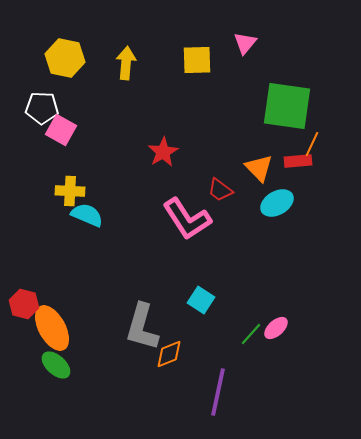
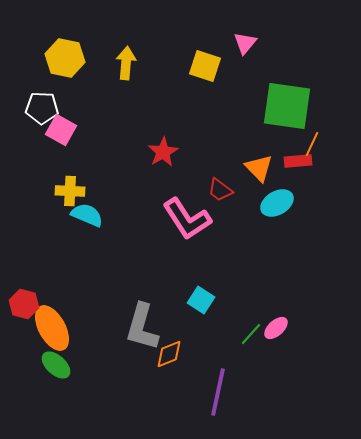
yellow square: moved 8 px right, 6 px down; rotated 20 degrees clockwise
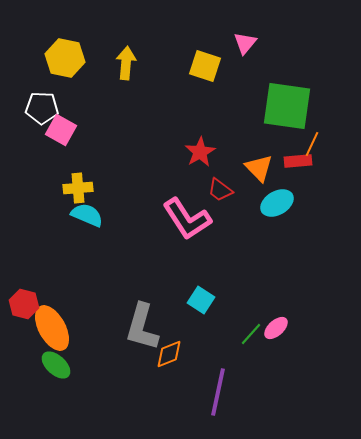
red star: moved 37 px right
yellow cross: moved 8 px right, 3 px up; rotated 8 degrees counterclockwise
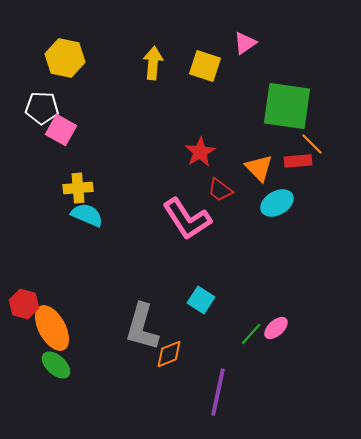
pink triangle: rotated 15 degrees clockwise
yellow arrow: moved 27 px right
orange line: rotated 70 degrees counterclockwise
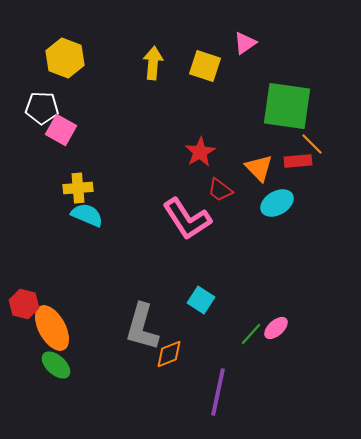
yellow hexagon: rotated 9 degrees clockwise
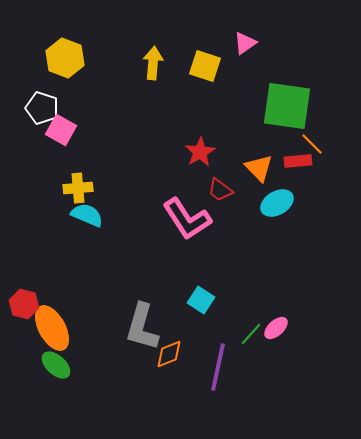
white pentagon: rotated 16 degrees clockwise
purple line: moved 25 px up
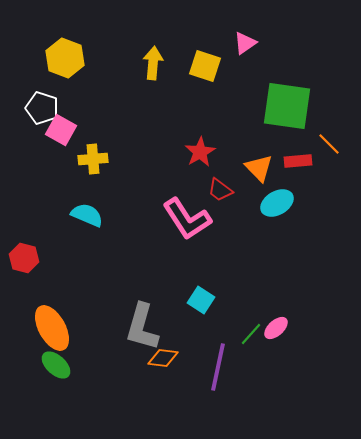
orange line: moved 17 px right
yellow cross: moved 15 px right, 29 px up
red hexagon: moved 46 px up
orange diamond: moved 6 px left, 4 px down; rotated 28 degrees clockwise
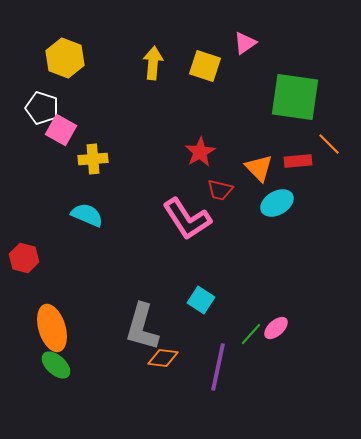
green square: moved 8 px right, 9 px up
red trapezoid: rotated 24 degrees counterclockwise
orange ellipse: rotated 12 degrees clockwise
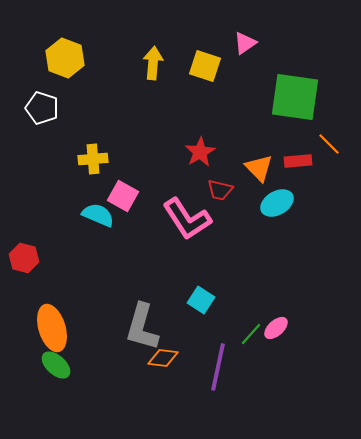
pink square: moved 62 px right, 66 px down
cyan semicircle: moved 11 px right
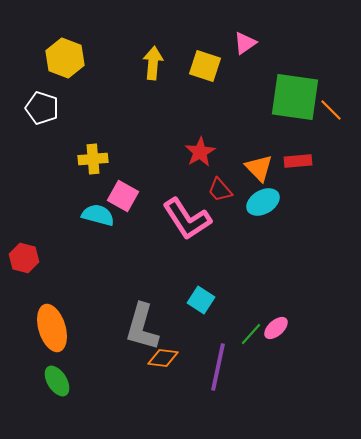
orange line: moved 2 px right, 34 px up
red trapezoid: rotated 36 degrees clockwise
cyan ellipse: moved 14 px left, 1 px up
cyan semicircle: rotated 8 degrees counterclockwise
green ellipse: moved 1 px right, 16 px down; rotated 16 degrees clockwise
